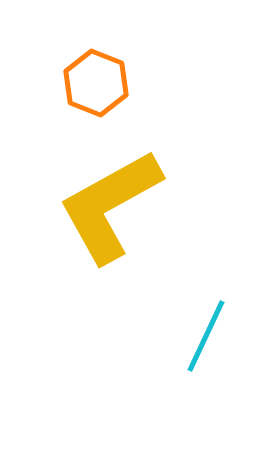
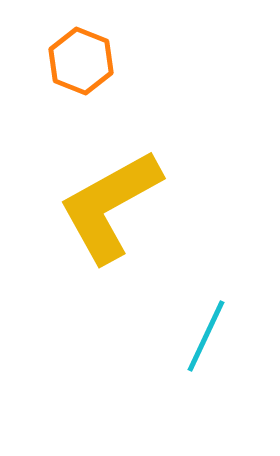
orange hexagon: moved 15 px left, 22 px up
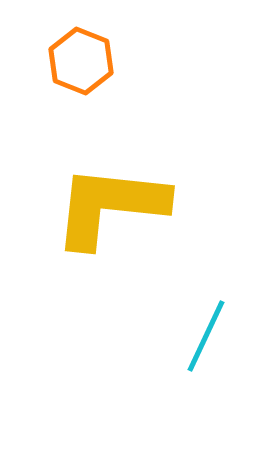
yellow L-shape: rotated 35 degrees clockwise
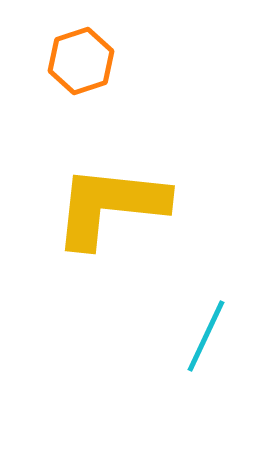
orange hexagon: rotated 20 degrees clockwise
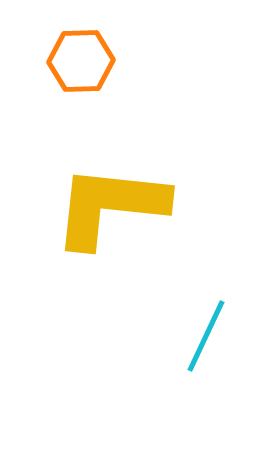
orange hexagon: rotated 16 degrees clockwise
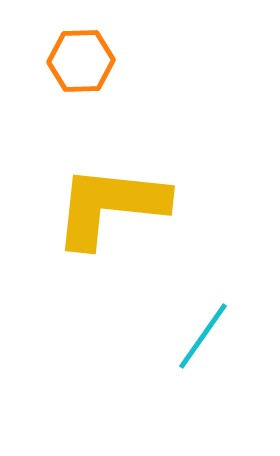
cyan line: moved 3 px left; rotated 10 degrees clockwise
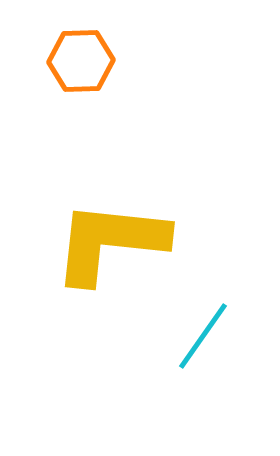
yellow L-shape: moved 36 px down
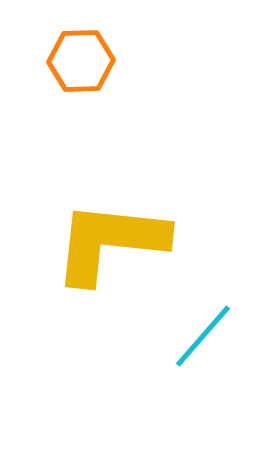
cyan line: rotated 6 degrees clockwise
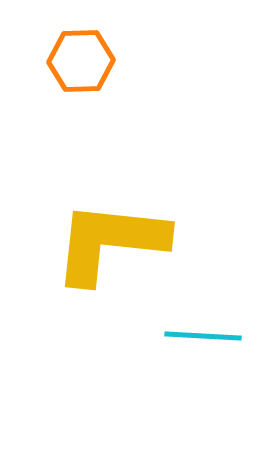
cyan line: rotated 52 degrees clockwise
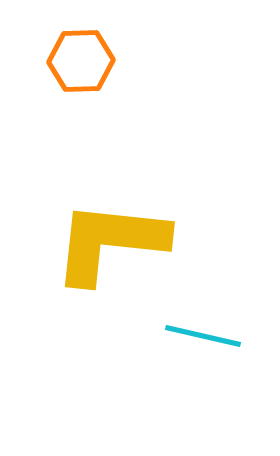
cyan line: rotated 10 degrees clockwise
